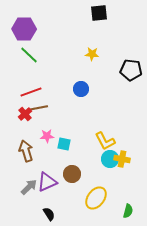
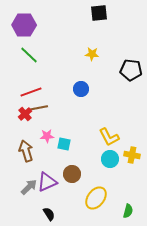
purple hexagon: moved 4 px up
yellow L-shape: moved 4 px right, 4 px up
yellow cross: moved 10 px right, 4 px up
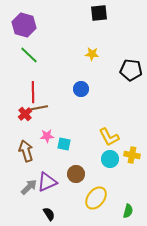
purple hexagon: rotated 15 degrees clockwise
red line: moved 2 px right; rotated 70 degrees counterclockwise
brown circle: moved 4 px right
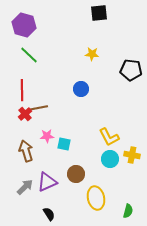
red line: moved 11 px left, 2 px up
gray arrow: moved 4 px left
yellow ellipse: rotated 50 degrees counterclockwise
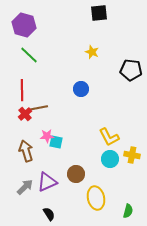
yellow star: moved 2 px up; rotated 16 degrees clockwise
cyan square: moved 8 px left, 2 px up
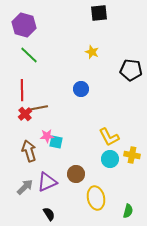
brown arrow: moved 3 px right
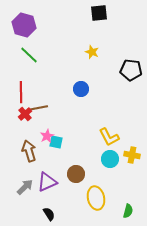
red line: moved 1 px left, 2 px down
pink star: rotated 24 degrees counterclockwise
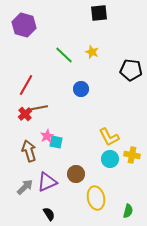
green line: moved 35 px right
red line: moved 5 px right, 7 px up; rotated 30 degrees clockwise
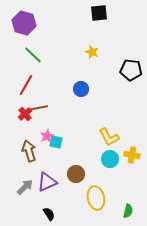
purple hexagon: moved 2 px up
green line: moved 31 px left
